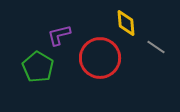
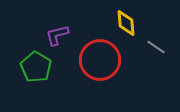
purple L-shape: moved 2 px left
red circle: moved 2 px down
green pentagon: moved 2 px left
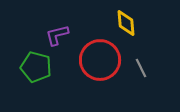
gray line: moved 15 px left, 21 px down; rotated 30 degrees clockwise
green pentagon: rotated 16 degrees counterclockwise
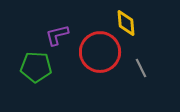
red circle: moved 8 px up
green pentagon: rotated 12 degrees counterclockwise
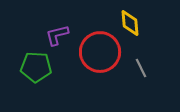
yellow diamond: moved 4 px right
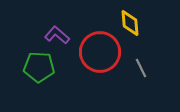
purple L-shape: rotated 55 degrees clockwise
green pentagon: moved 3 px right
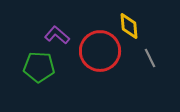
yellow diamond: moved 1 px left, 3 px down
red circle: moved 1 px up
gray line: moved 9 px right, 10 px up
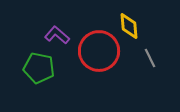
red circle: moved 1 px left
green pentagon: moved 1 px down; rotated 8 degrees clockwise
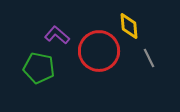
gray line: moved 1 px left
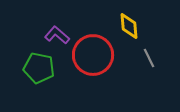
red circle: moved 6 px left, 4 px down
